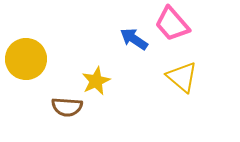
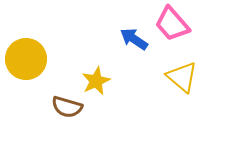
brown semicircle: rotated 12 degrees clockwise
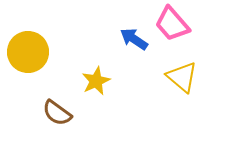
yellow circle: moved 2 px right, 7 px up
brown semicircle: moved 10 px left, 6 px down; rotated 20 degrees clockwise
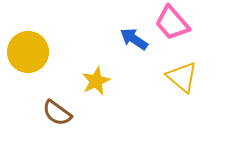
pink trapezoid: moved 1 px up
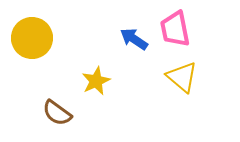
pink trapezoid: moved 3 px right, 6 px down; rotated 30 degrees clockwise
yellow circle: moved 4 px right, 14 px up
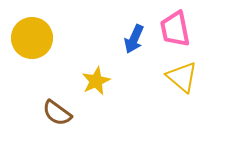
blue arrow: rotated 100 degrees counterclockwise
